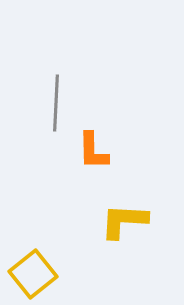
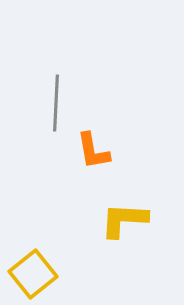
orange L-shape: rotated 9 degrees counterclockwise
yellow L-shape: moved 1 px up
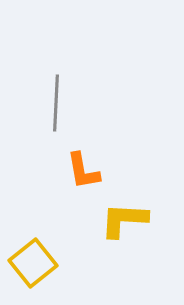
orange L-shape: moved 10 px left, 20 px down
yellow square: moved 11 px up
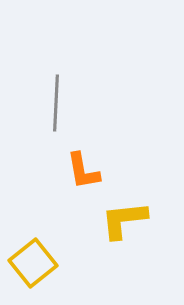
yellow L-shape: rotated 9 degrees counterclockwise
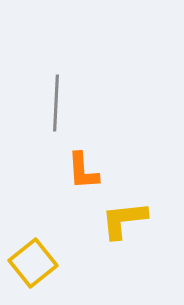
orange L-shape: rotated 6 degrees clockwise
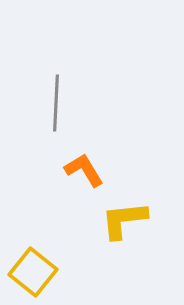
orange L-shape: moved 1 px right, 1 px up; rotated 153 degrees clockwise
yellow square: moved 9 px down; rotated 12 degrees counterclockwise
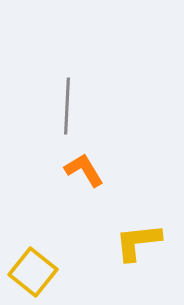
gray line: moved 11 px right, 3 px down
yellow L-shape: moved 14 px right, 22 px down
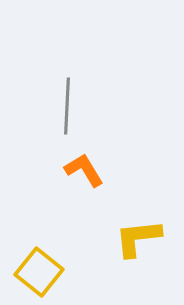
yellow L-shape: moved 4 px up
yellow square: moved 6 px right
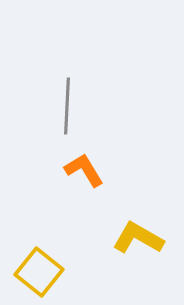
yellow L-shape: rotated 36 degrees clockwise
